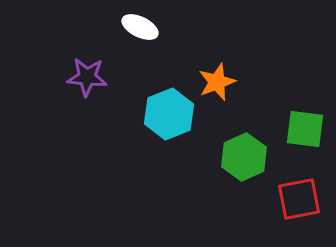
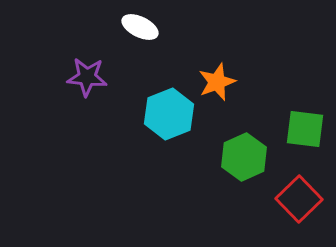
red square: rotated 33 degrees counterclockwise
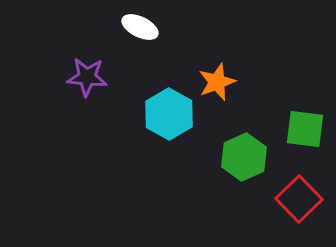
cyan hexagon: rotated 9 degrees counterclockwise
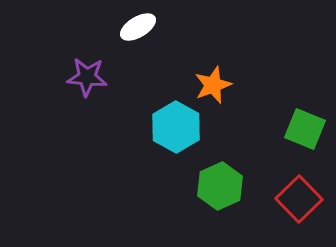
white ellipse: moved 2 px left; rotated 57 degrees counterclockwise
orange star: moved 4 px left, 3 px down
cyan hexagon: moved 7 px right, 13 px down
green square: rotated 15 degrees clockwise
green hexagon: moved 24 px left, 29 px down
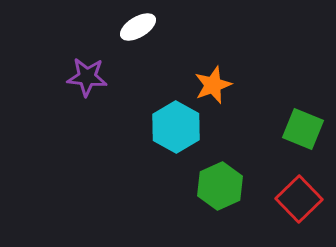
green square: moved 2 px left
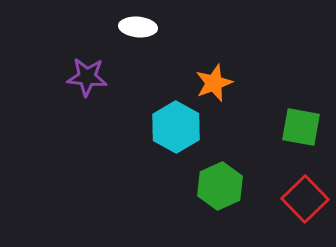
white ellipse: rotated 36 degrees clockwise
orange star: moved 1 px right, 2 px up
green square: moved 2 px left, 2 px up; rotated 12 degrees counterclockwise
red square: moved 6 px right
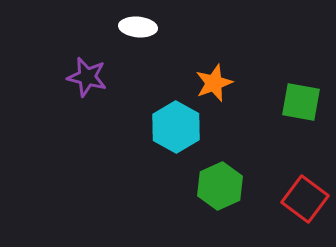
purple star: rotated 9 degrees clockwise
green square: moved 25 px up
red square: rotated 9 degrees counterclockwise
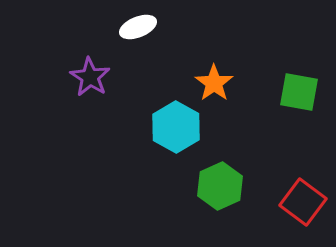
white ellipse: rotated 27 degrees counterclockwise
purple star: moved 3 px right; rotated 18 degrees clockwise
orange star: rotated 15 degrees counterclockwise
green square: moved 2 px left, 10 px up
red square: moved 2 px left, 3 px down
